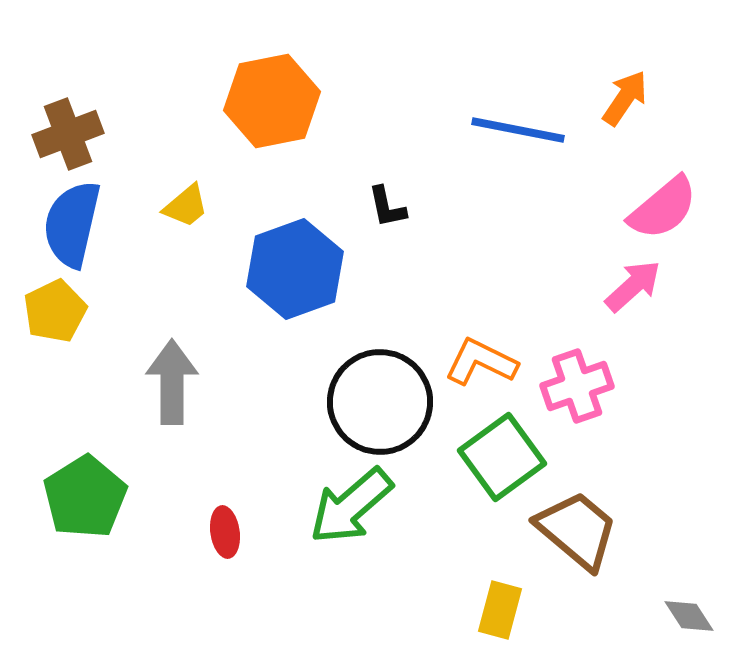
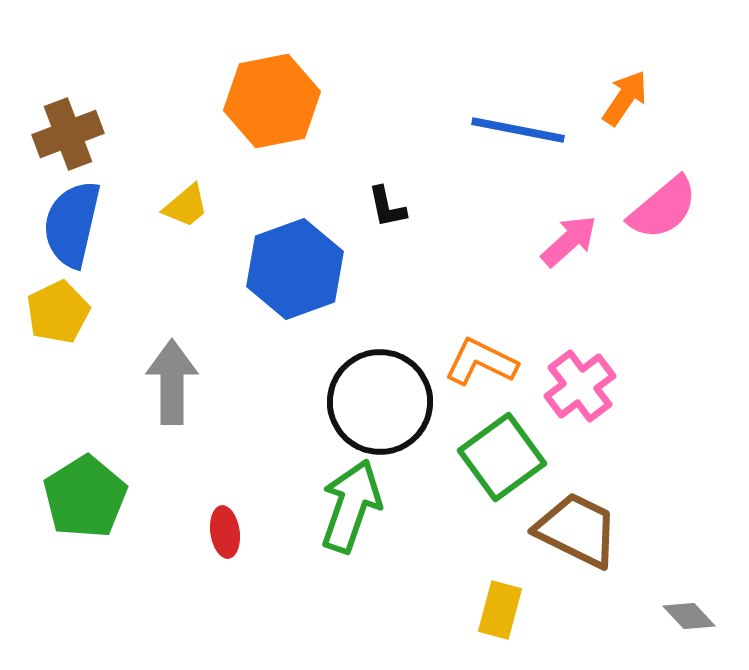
pink arrow: moved 64 px left, 45 px up
yellow pentagon: moved 3 px right, 1 px down
pink cross: moved 3 px right; rotated 18 degrees counterclockwise
green arrow: rotated 150 degrees clockwise
brown trapezoid: rotated 14 degrees counterclockwise
gray diamond: rotated 10 degrees counterclockwise
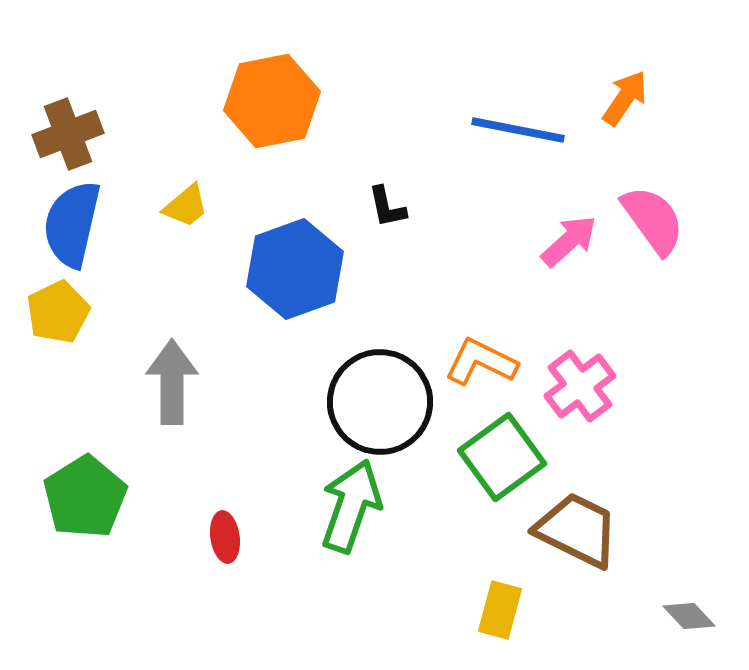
pink semicircle: moved 10 px left, 12 px down; rotated 86 degrees counterclockwise
red ellipse: moved 5 px down
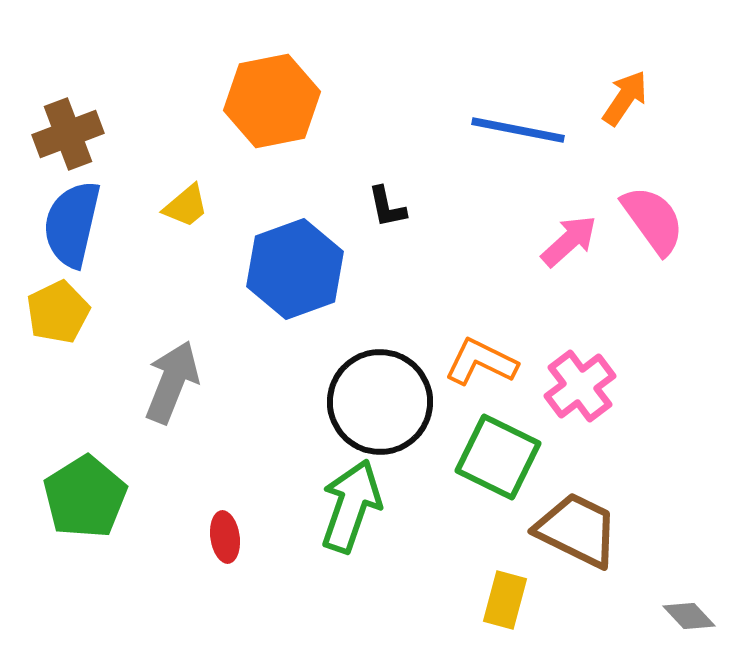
gray arrow: rotated 22 degrees clockwise
green square: moved 4 px left; rotated 28 degrees counterclockwise
yellow rectangle: moved 5 px right, 10 px up
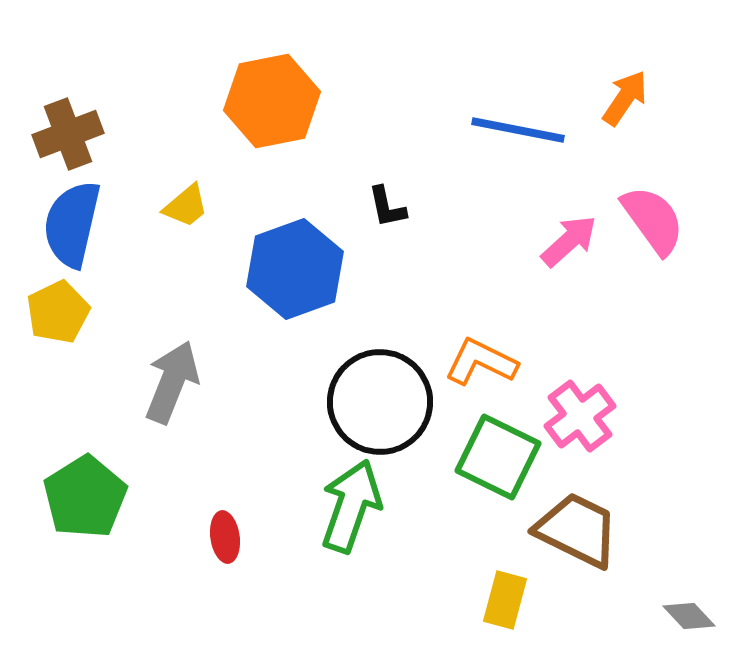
pink cross: moved 30 px down
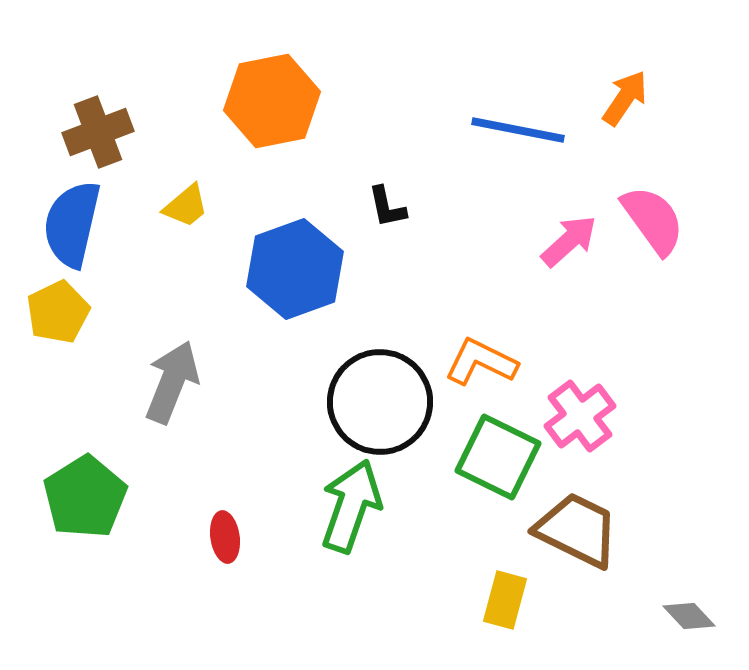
brown cross: moved 30 px right, 2 px up
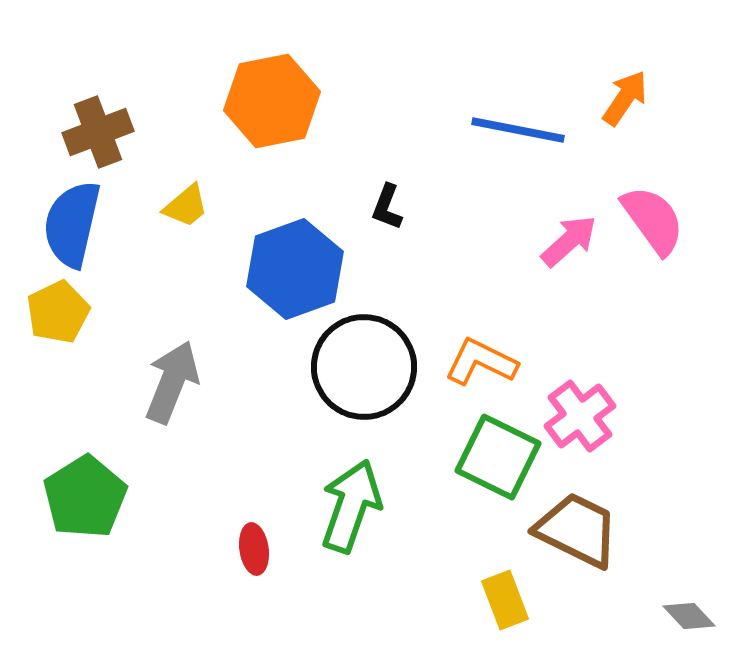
black L-shape: rotated 33 degrees clockwise
black circle: moved 16 px left, 35 px up
red ellipse: moved 29 px right, 12 px down
yellow rectangle: rotated 36 degrees counterclockwise
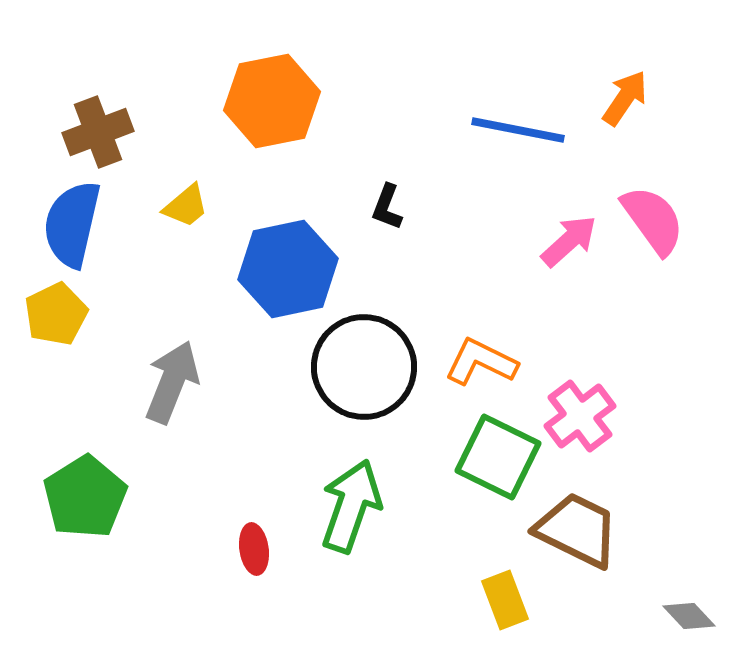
blue hexagon: moved 7 px left; rotated 8 degrees clockwise
yellow pentagon: moved 2 px left, 2 px down
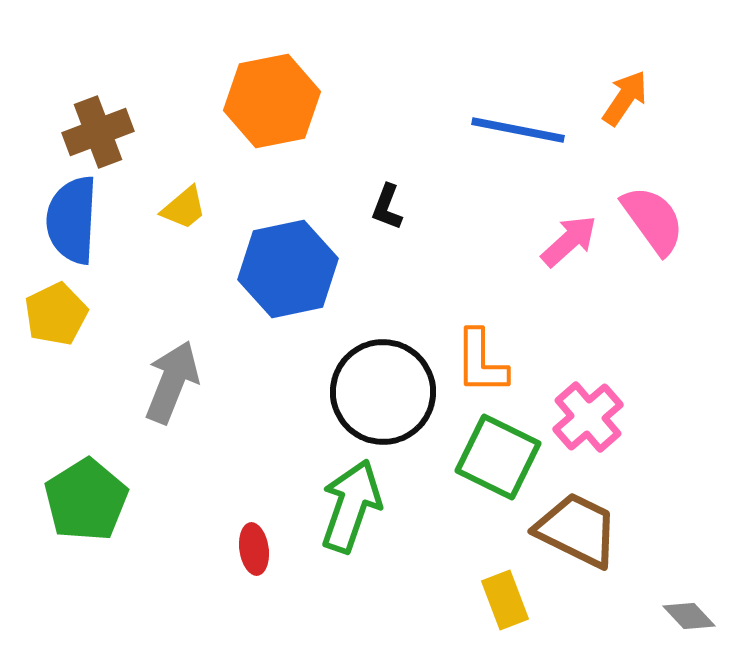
yellow trapezoid: moved 2 px left, 2 px down
blue semicircle: moved 4 px up; rotated 10 degrees counterclockwise
orange L-shape: rotated 116 degrees counterclockwise
black circle: moved 19 px right, 25 px down
pink cross: moved 8 px right, 1 px down; rotated 4 degrees counterclockwise
green pentagon: moved 1 px right, 3 px down
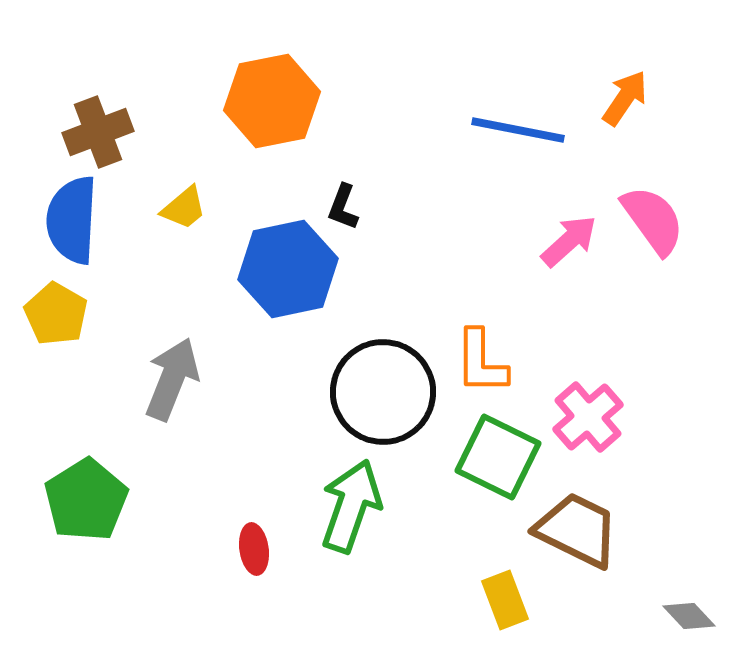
black L-shape: moved 44 px left
yellow pentagon: rotated 16 degrees counterclockwise
gray arrow: moved 3 px up
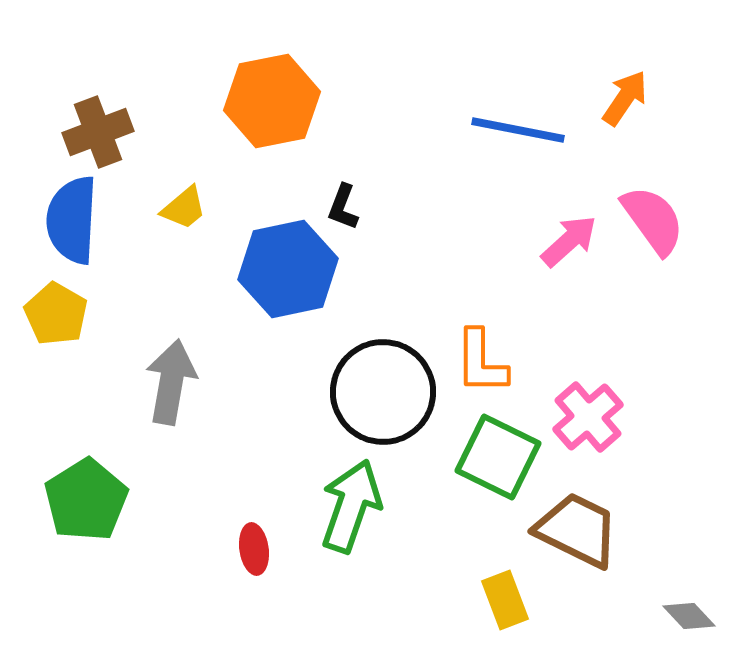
gray arrow: moved 1 px left, 3 px down; rotated 12 degrees counterclockwise
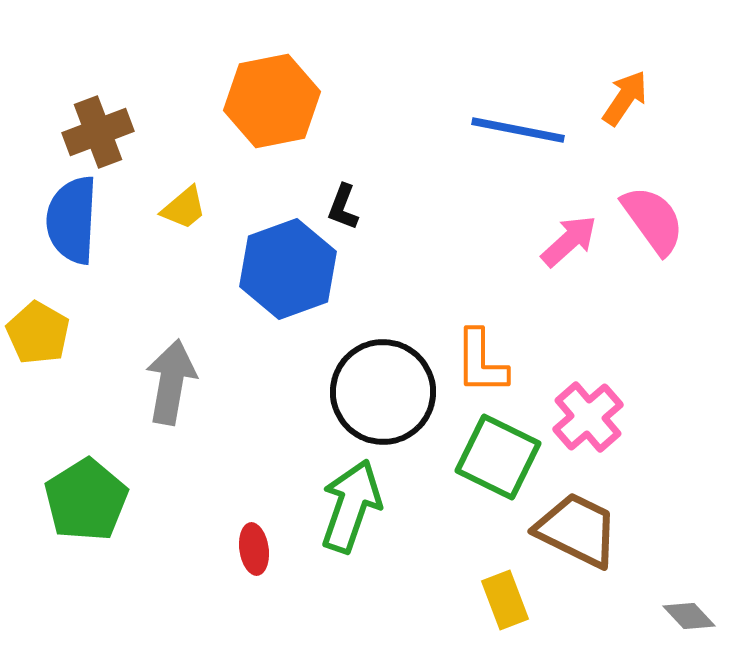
blue hexagon: rotated 8 degrees counterclockwise
yellow pentagon: moved 18 px left, 19 px down
